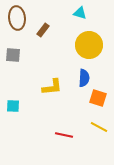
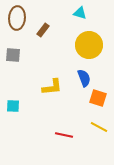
brown ellipse: rotated 10 degrees clockwise
blue semicircle: rotated 24 degrees counterclockwise
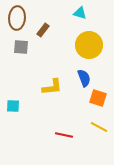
gray square: moved 8 px right, 8 px up
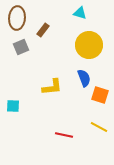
gray square: rotated 28 degrees counterclockwise
orange square: moved 2 px right, 3 px up
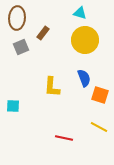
brown rectangle: moved 3 px down
yellow circle: moved 4 px left, 5 px up
yellow L-shape: rotated 100 degrees clockwise
red line: moved 3 px down
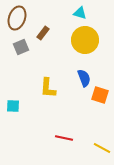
brown ellipse: rotated 15 degrees clockwise
yellow L-shape: moved 4 px left, 1 px down
yellow line: moved 3 px right, 21 px down
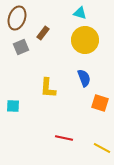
orange square: moved 8 px down
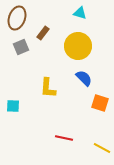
yellow circle: moved 7 px left, 6 px down
blue semicircle: rotated 24 degrees counterclockwise
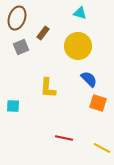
blue semicircle: moved 5 px right, 1 px down
orange square: moved 2 px left
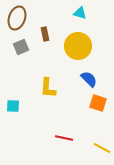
brown rectangle: moved 2 px right, 1 px down; rotated 48 degrees counterclockwise
